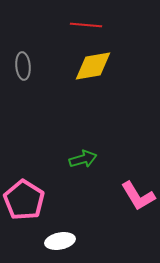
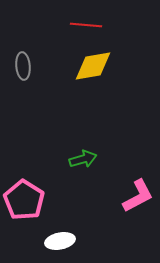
pink L-shape: rotated 87 degrees counterclockwise
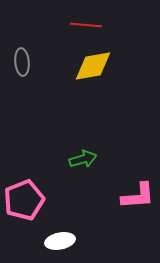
gray ellipse: moved 1 px left, 4 px up
pink L-shape: rotated 24 degrees clockwise
pink pentagon: rotated 18 degrees clockwise
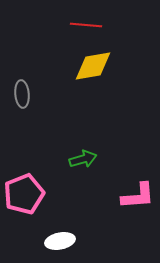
gray ellipse: moved 32 px down
pink pentagon: moved 6 px up
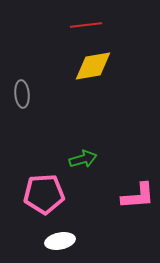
red line: rotated 12 degrees counterclockwise
pink pentagon: moved 20 px right; rotated 18 degrees clockwise
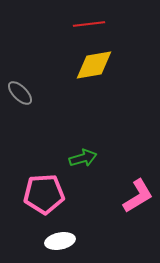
red line: moved 3 px right, 1 px up
yellow diamond: moved 1 px right, 1 px up
gray ellipse: moved 2 px left, 1 px up; rotated 40 degrees counterclockwise
green arrow: moved 1 px up
pink L-shape: rotated 27 degrees counterclockwise
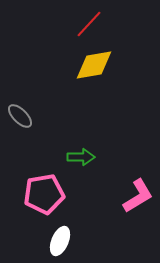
red line: rotated 40 degrees counterclockwise
gray ellipse: moved 23 px down
green arrow: moved 2 px left, 1 px up; rotated 16 degrees clockwise
pink pentagon: rotated 6 degrees counterclockwise
white ellipse: rotated 56 degrees counterclockwise
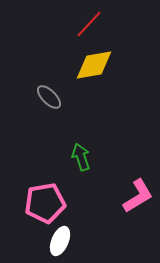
gray ellipse: moved 29 px right, 19 px up
green arrow: rotated 108 degrees counterclockwise
pink pentagon: moved 1 px right, 9 px down
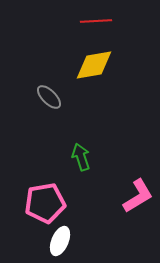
red line: moved 7 px right, 3 px up; rotated 44 degrees clockwise
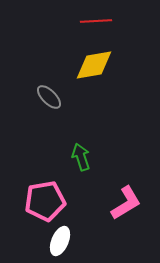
pink L-shape: moved 12 px left, 7 px down
pink pentagon: moved 2 px up
